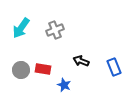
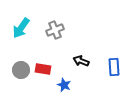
blue rectangle: rotated 18 degrees clockwise
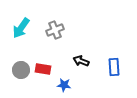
blue star: rotated 16 degrees counterclockwise
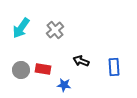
gray cross: rotated 18 degrees counterclockwise
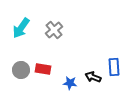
gray cross: moved 1 px left
black arrow: moved 12 px right, 16 px down
blue star: moved 6 px right, 2 px up
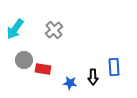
cyan arrow: moved 6 px left, 1 px down
gray circle: moved 3 px right, 10 px up
black arrow: rotated 112 degrees counterclockwise
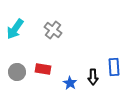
gray cross: moved 1 px left; rotated 12 degrees counterclockwise
gray circle: moved 7 px left, 12 px down
blue star: rotated 24 degrees clockwise
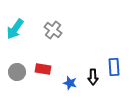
blue star: rotated 16 degrees counterclockwise
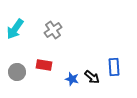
gray cross: rotated 18 degrees clockwise
red rectangle: moved 1 px right, 4 px up
black arrow: moved 1 px left; rotated 49 degrees counterclockwise
blue star: moved 2 px right, 4 px up
